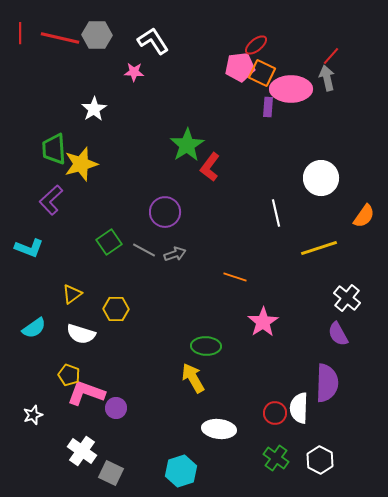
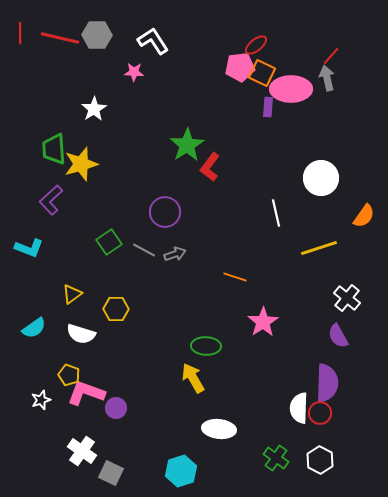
purple semicircle at (338, 334): moved 2 px down
red circle at (275, 413): moved 45 px right
white star at (33, 415): moved 8 px right, 15 px up
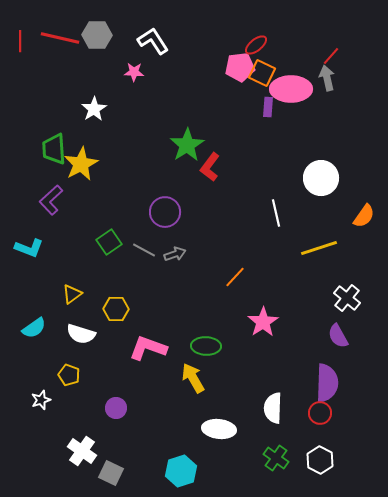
red line at (20, 33): moved 8 px down
yellow star at (81, 164): rotated 12 degrees counterclockwise
orange line at (235, 277): rotated 65 degrees counterclockwise
pink L-shape at (86, 393): moved 62 px right, 45 px up
white semicircle at (299, 408): moved 26 px left
